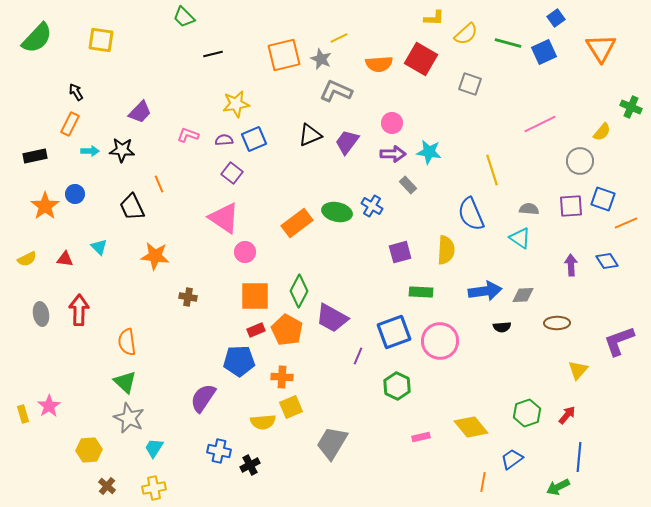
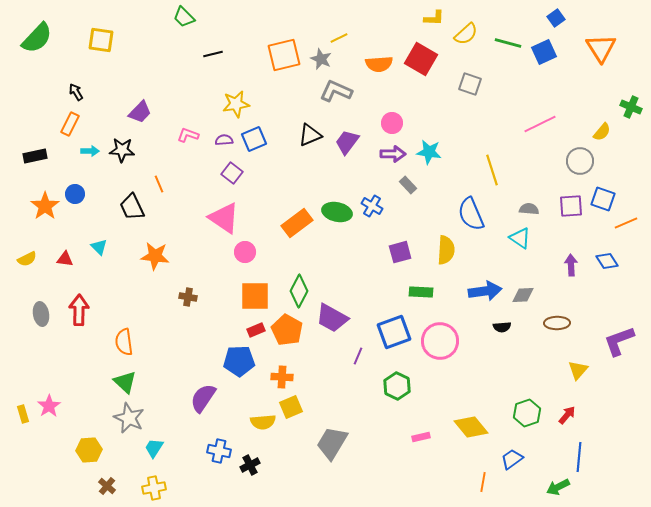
orange semicircle at (127, 342): moved 3 px left
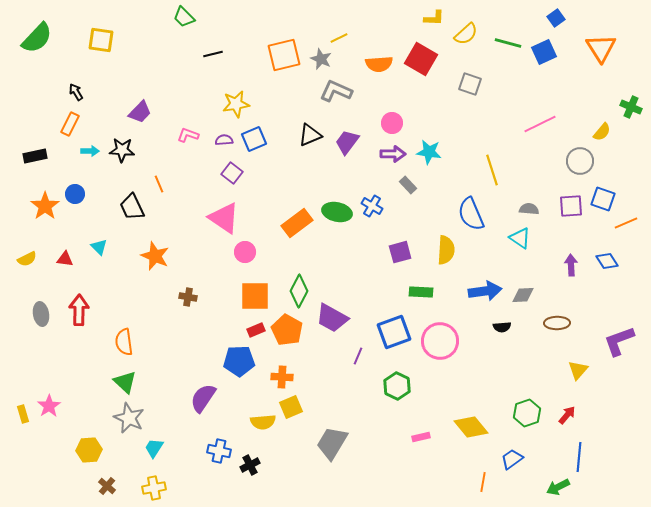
orange star at (155, 256): rotated 16 degrees clockwise
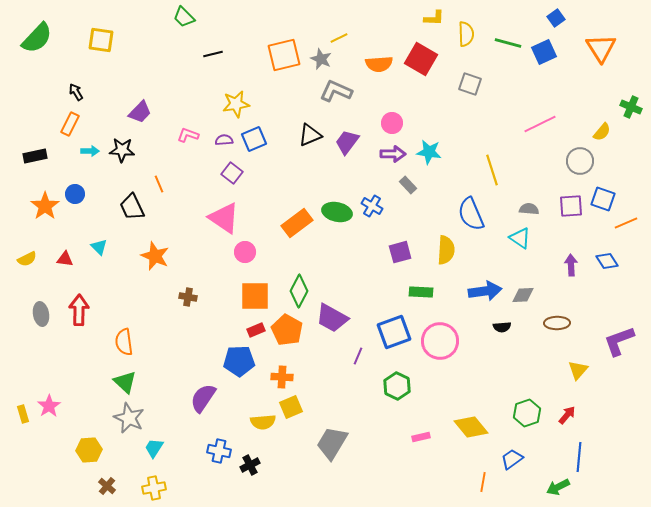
yellow semicircle at (466, 34): rotated 50 degrees counterclockwise
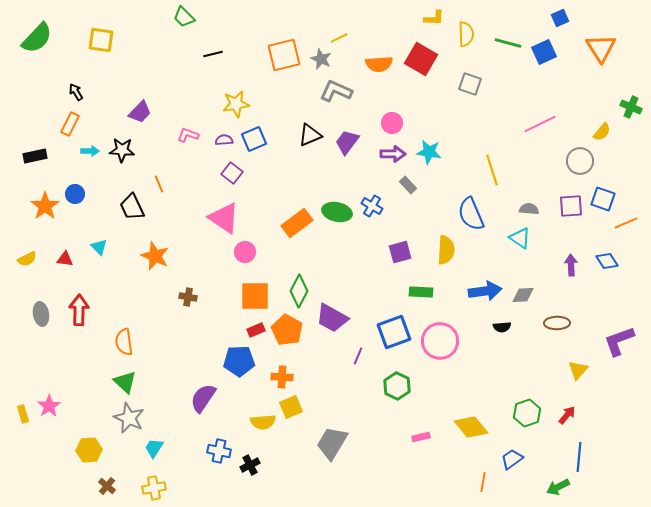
blue square at (556, 18): moved 4 px right; rotated 12 degrees clockwise
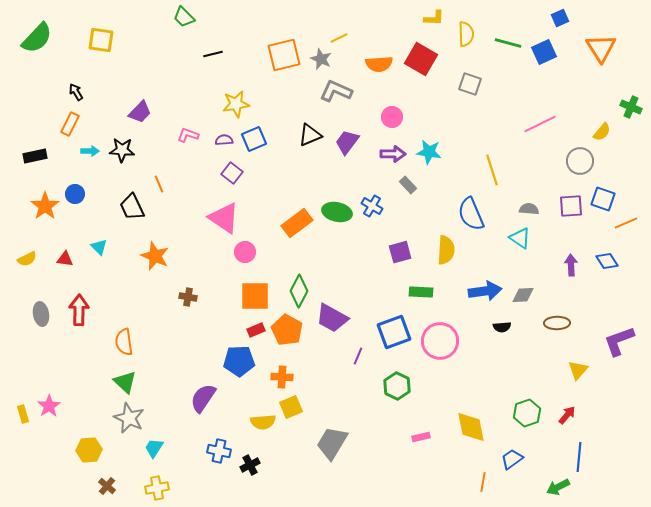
pink circle at (392, 123): moved 6 px up
yellow diamond at (471, 427): rotated 28 degrees clockwise
yellow cross at (154, 488): moved 3 px right
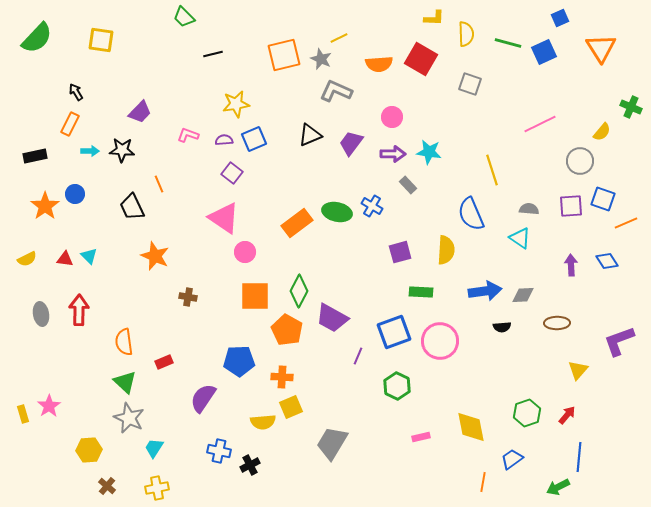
purple trapezoid at (347, 142): moved 4 px right, 1 px down
cyan triangle at (99, 247): moved 10 px left, 9 px down
red rectangle at (256, 330): moved 92 px left, 32 px down
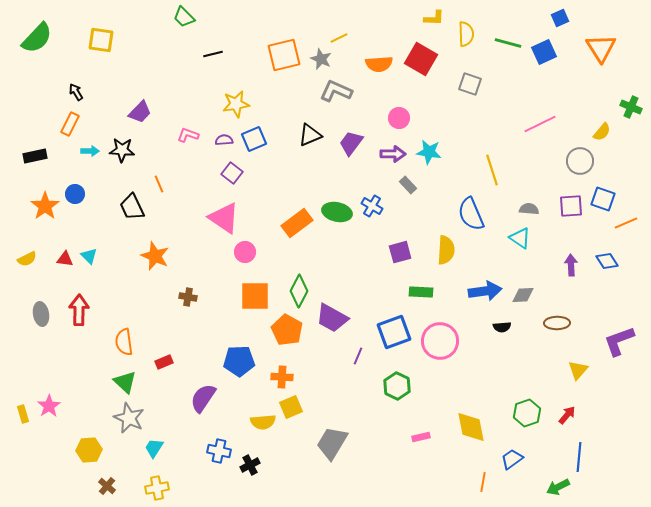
pink circle at (392, 117): moved 7 px right, 1 px down
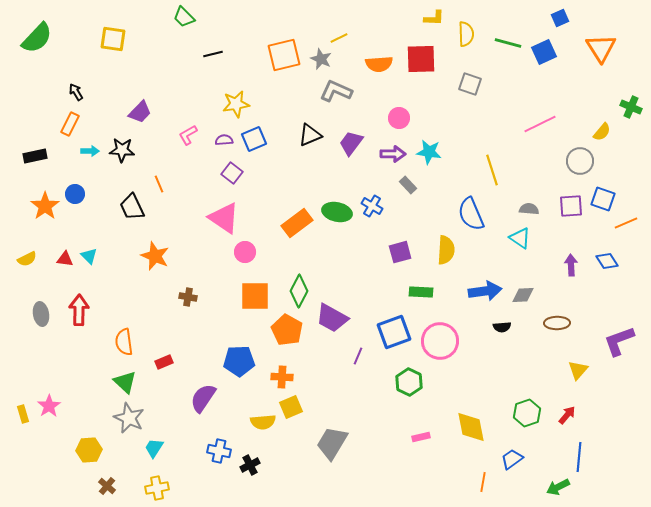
yellow square at (101, 40): moved 12 px right, 1 px up
red square at (421, 59): rotated 32 degrees counterclockwise
pink L-shape at (188, 135): rotated 50 degrees counterclockwise
green hexagon at (397, 386): moved 12 px right, 4 px up
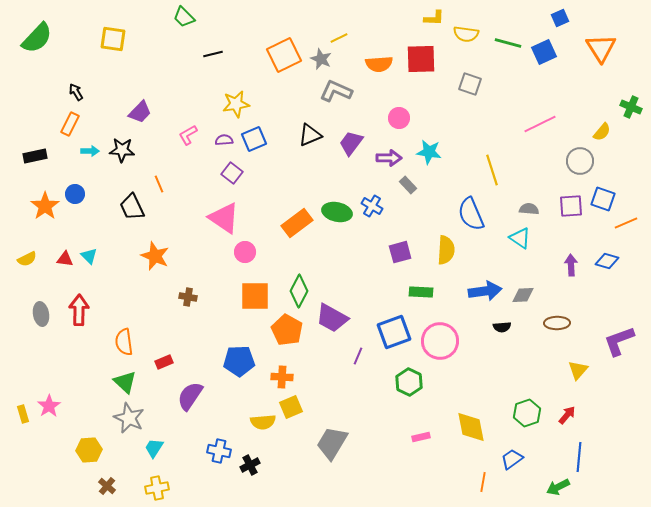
yellow semicircle at (466, 34): rotated 100 degrees clockwise
orange square at (284, 55): rotated 12 degrees counterclockwise
purple arrow at (393, 154): moved 4 px left, 4 px down
blue diamond at (607, 261): rotated 40 degrees counterclockwise
purple semicircle at (203, 398): moved 13 px left, 2 px up
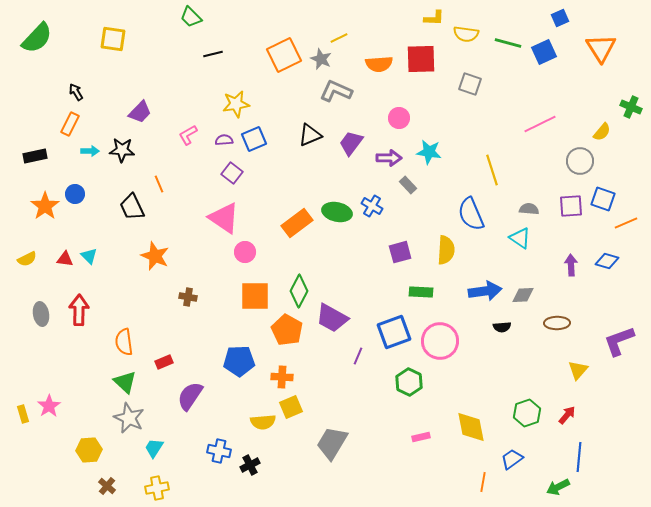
green trapezoid at (184, 17): moved 7 px right
